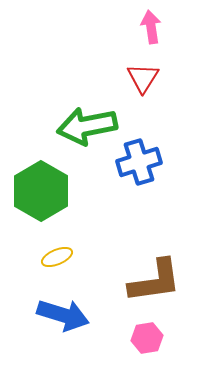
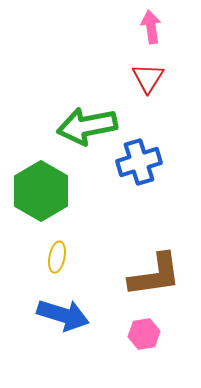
red triangle: moved 5 px right
yellow ellipse: rotated 56 degrees counterclockwise
brown L-shape: moved 6 px up
pink hexagon: moved 3 px left, 4 px up
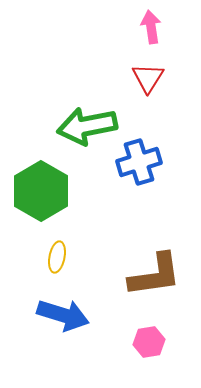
pink hexagon: moved 5 px right, 8 px down
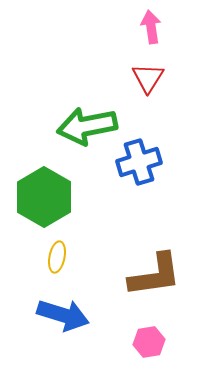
green hexagon: moved 3 px right, 6 px down
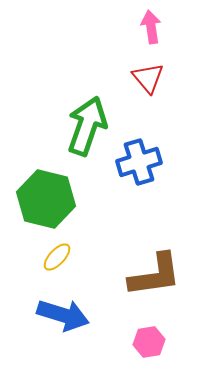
red triangle: rotated 12 degrees counterclockwise
green arrow: rotated 120 degrees clockwise
green hexagon: moved 2 px right, 2 px down; rotated 16 degrees counterclockwise
yellow ellipse: rotated 32 degrees clockwise
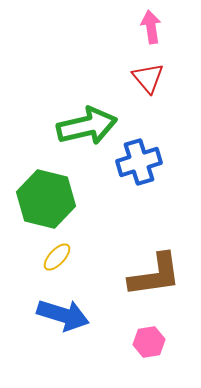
green arrow: rotated 58 degrees clockwise
